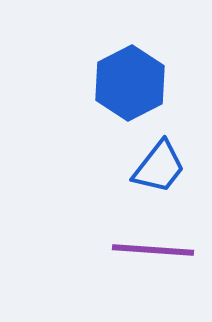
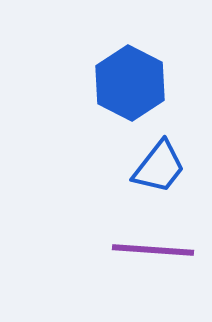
blue hexagon: rotated 6 degrees counterclockwise
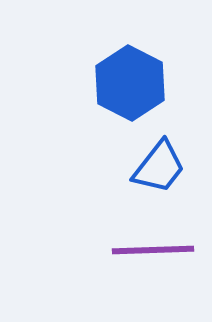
purple line: rotated 6 degrees counterclockwise
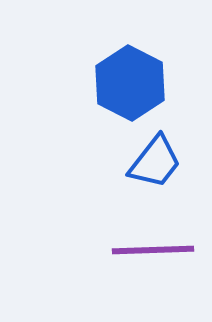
blue trapezoid: moved 4 px left, 5 px up
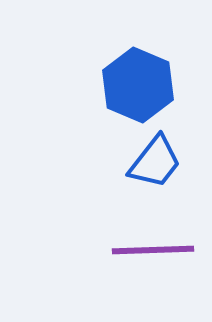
blue hexagon: moved 8 px right, 2 px down; rotated 4 degrees counterclockwise
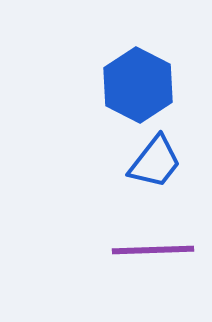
blue hexagon: rotated 4 degrees clockwise
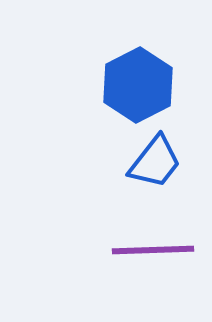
blue hexagon: rotated 6 degrees clockwise
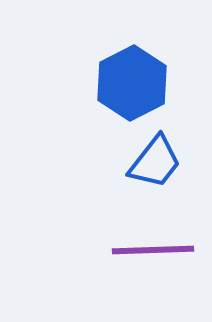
blue hexagon: moved 6 px left, 2 px up
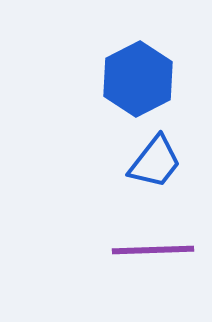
blue hexagon: moved 6 px right, 4 px up
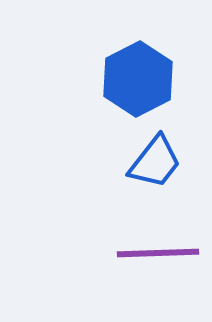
purple line: moved 5 px right, 3 px down
